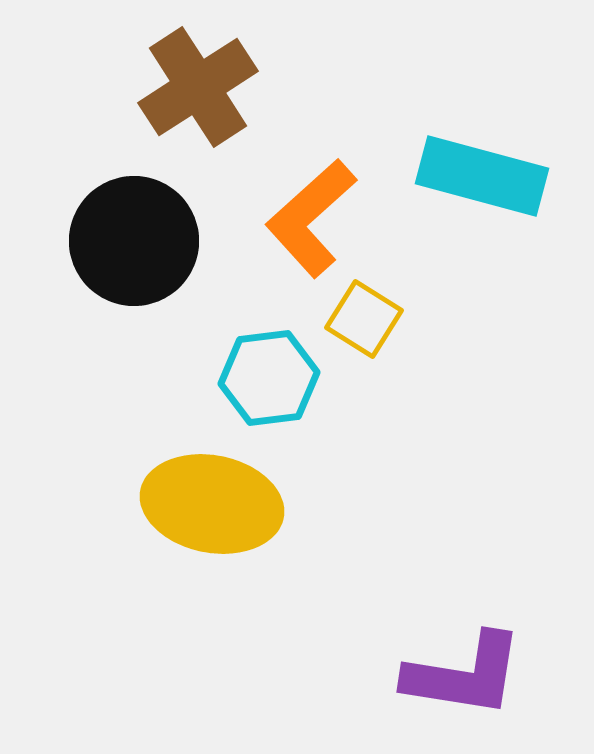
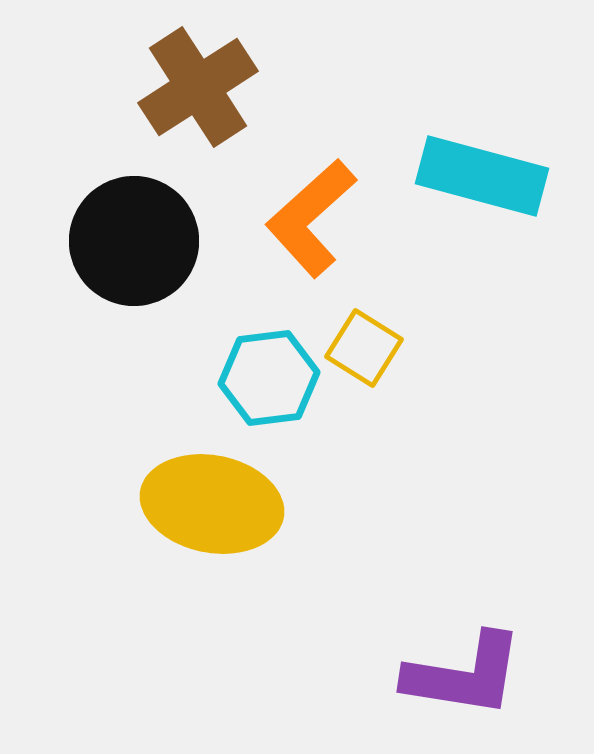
yellow square: moved 29 px down
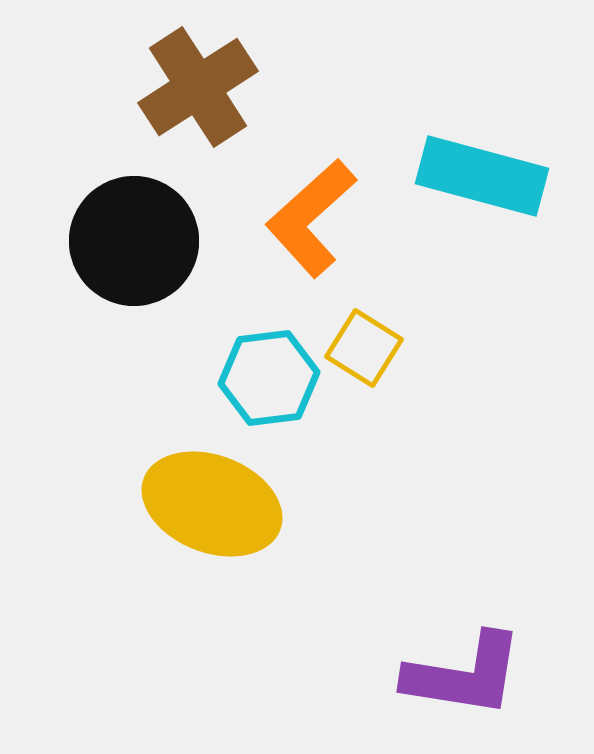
yellow ellipse: rotated 10 degrees clockwise
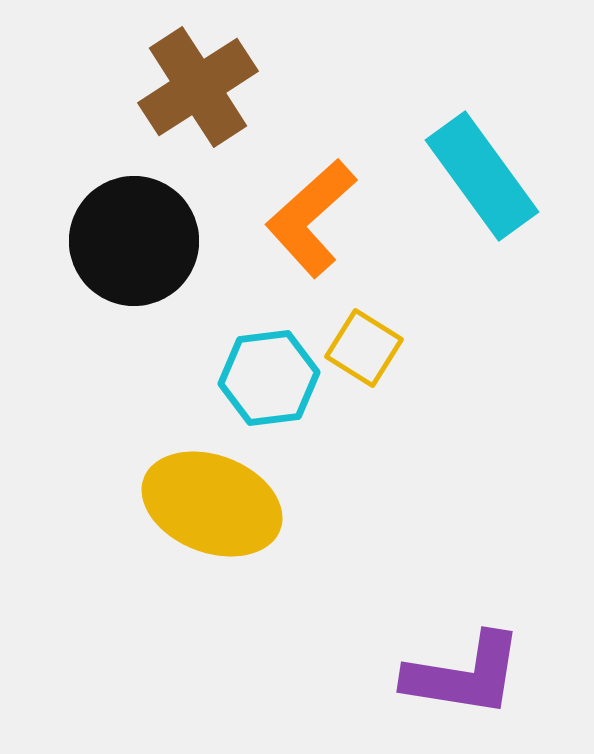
cyan rectangle: rotated 39 degrees clockwise
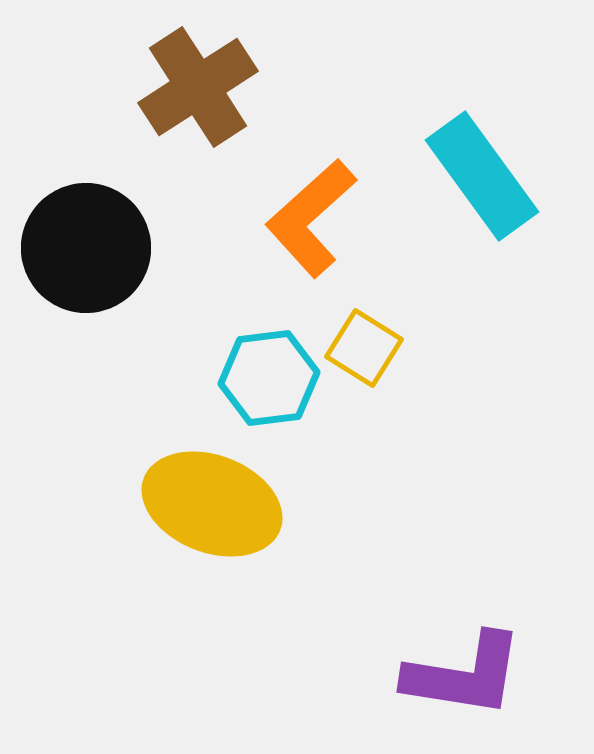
black circle: moved 48 px left, 7 px down
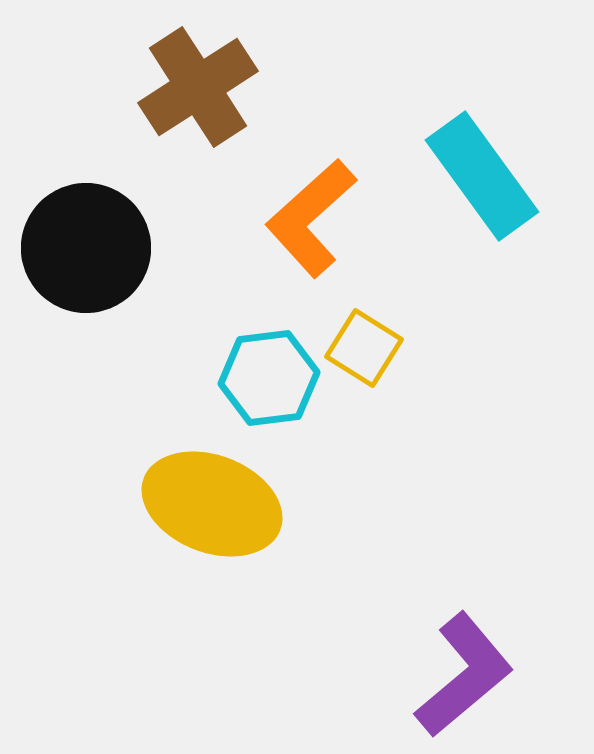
purple L-shape: rotated 49 degrees counterclockwise
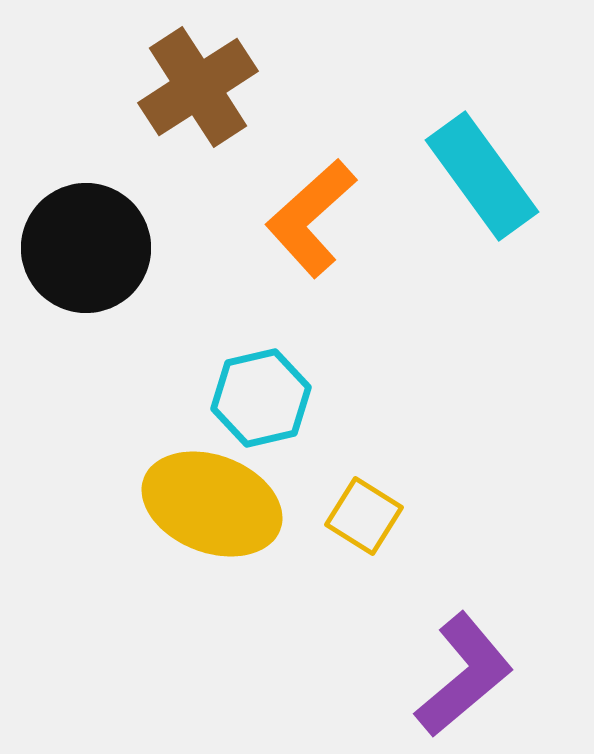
yellow square: moved 168 px down
cyan hexagon: moved 8 px left, 20 px down; rotated 6 degrees counterclockwise
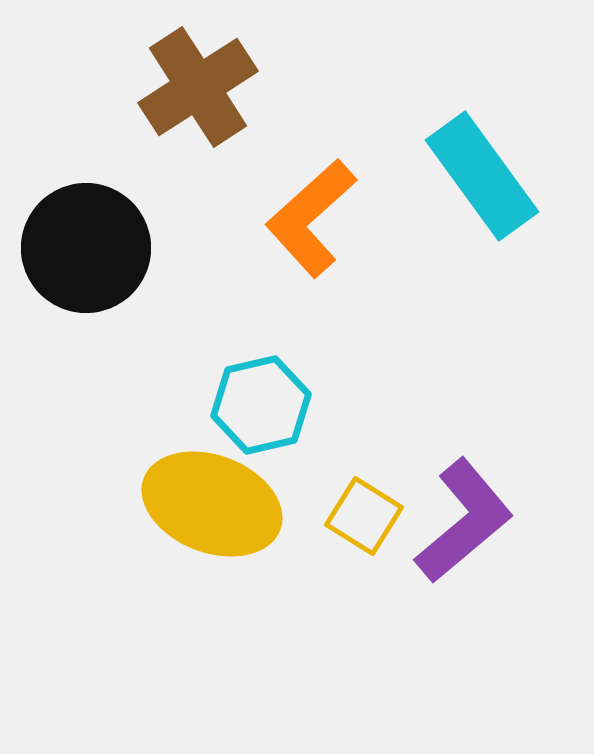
cyan hexagon: moved 7 px down
purple L-shape: moved 154 px up
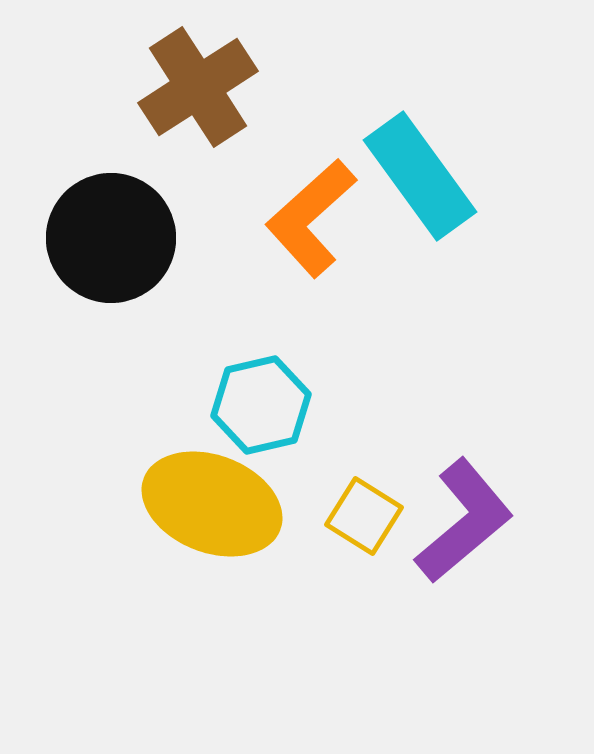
cyan rectangle: moved 62 px left
black circle: moved 25 px right, 10 px up
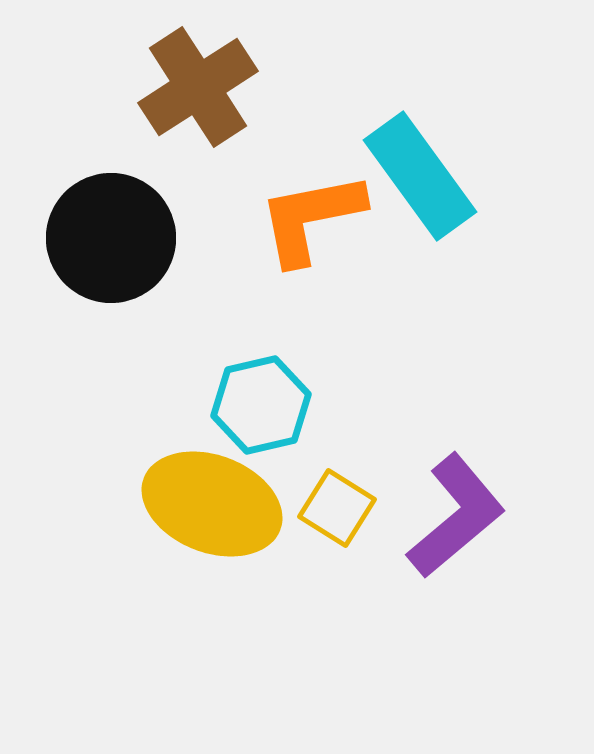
orange L-shape: rotated 31 degrees clockwise
yellow square: moved 27 px left, 8 px up
purple L-shape: moved 8 px left, 5 px up
